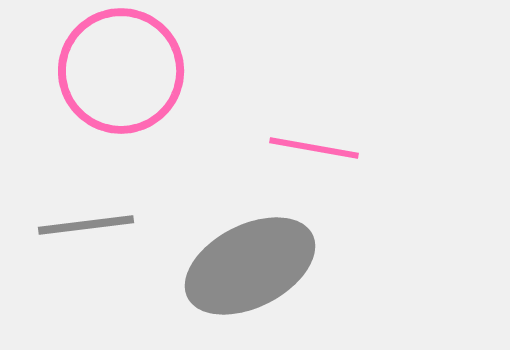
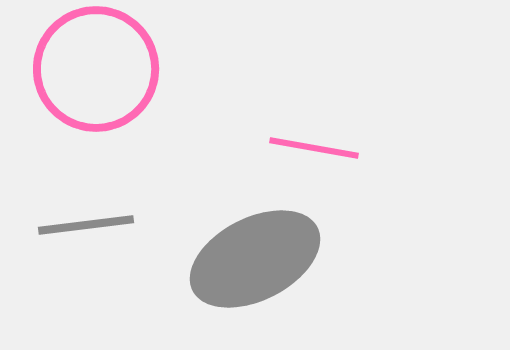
pink circle: moved 25 px left, 2 px up
gray ellipse: moved 5 px right, 7 px up
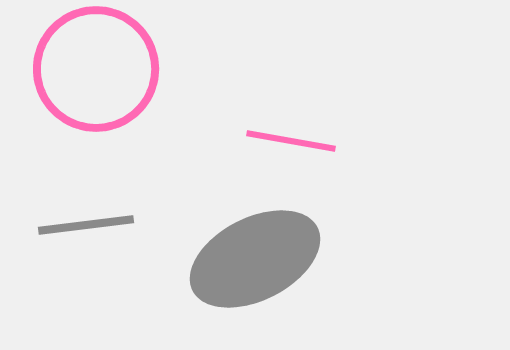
pink line: moved 23 px left, 7 px up
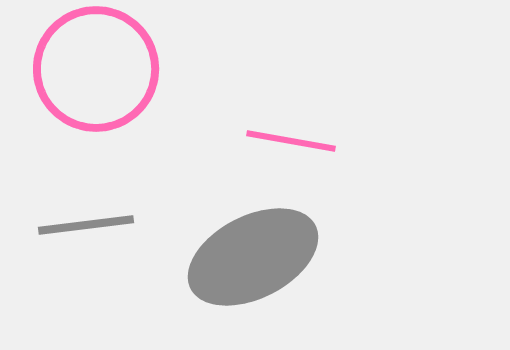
gray ellipse: moved 2 px left, 2 px up
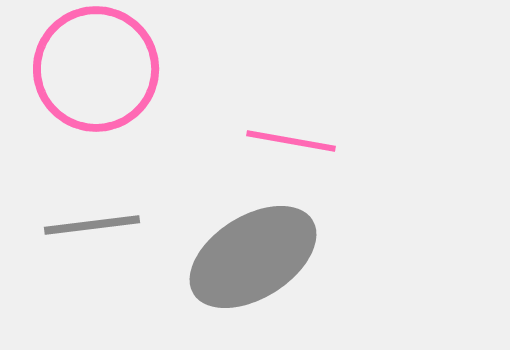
gray line: moved 6 px right
gray ellipse: rotated 5 degrees counterclockwise
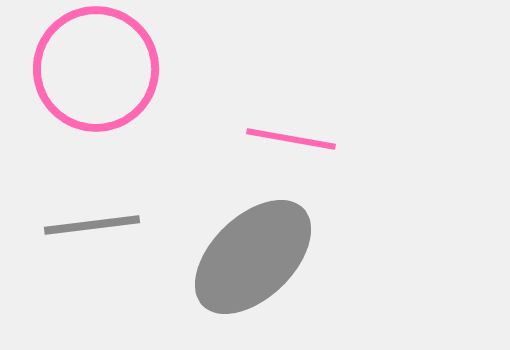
pink line: moved 2 px up
gray ellipse: rotated 12 degrees counterclockwise
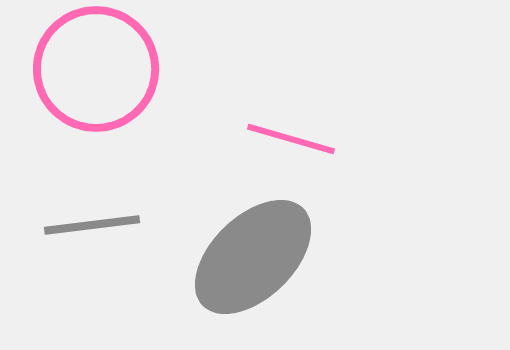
pink line: rotated 6 degrees clockwise
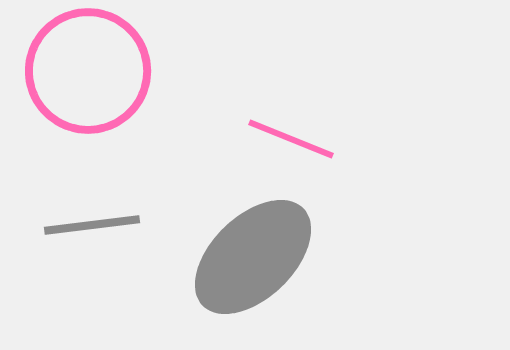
pink circle: moved 8 px left, 2 px down
pink line: rotated 6 degrees clockwise
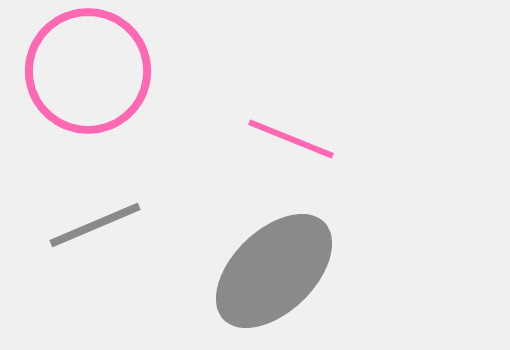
gray line: moved 3 px right; rotated 16 degrees counterclockwise
gray ellipse: moved 21 px right, 14 px down
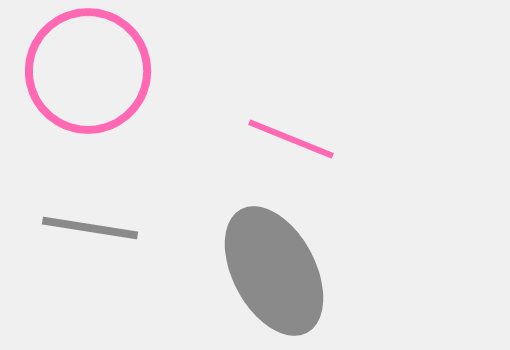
gray line: moved 5 px left, 3 px down; rotated 32 degrees clockwise
gray ellipse: rotated 74 degrees counterclockwise
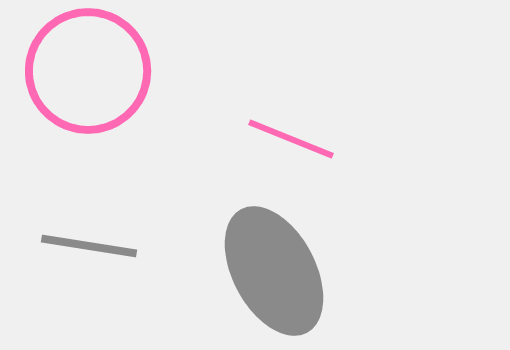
gray line: moved 1 px left, 18 px down
